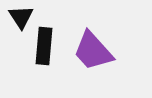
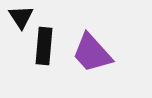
purple trapezoid: moved 1 px left, 2 px down
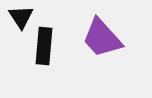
purple trapezoid: moved 10 px right, 15 px up
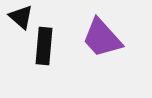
black triangle: rotated 16 degrees counterclockwise
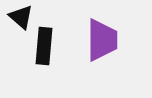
purple trapezoid: moved 2 px down; rotated 138 degrees counterclockwise
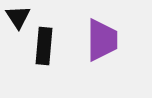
black triangle: moved 3 px left; rotated 16 degrees clockwise
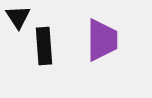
black rectangle: rotated 9 degrees counterclockwise
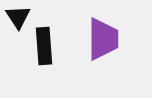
purple trapezoid: moved 1 px right, 1 px up
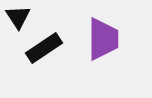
black rectangle: moved 2 px down; rotated 60 degrees clockwise
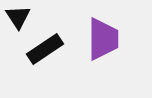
black rectangle: moved 1 px right, 1 px down
